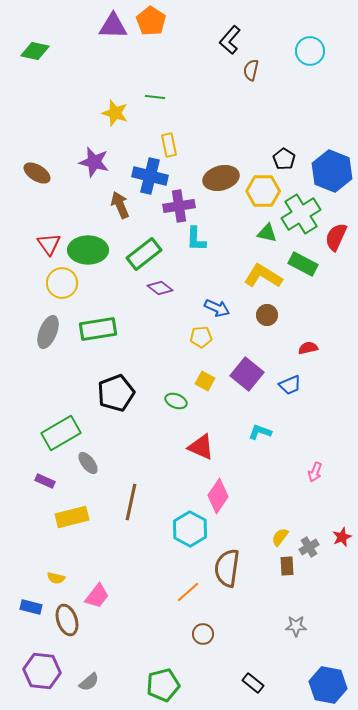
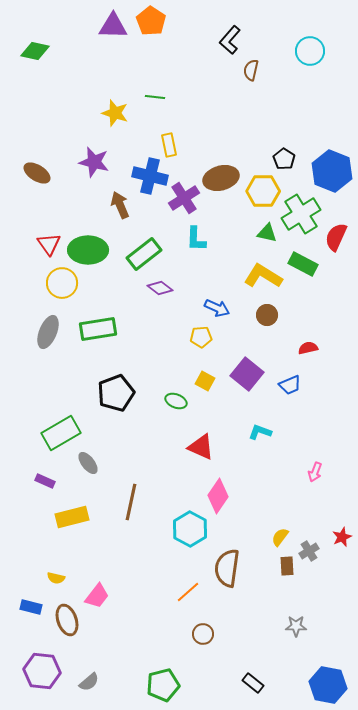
purple cross at (179, 206): moved 5 px right, 8 px up; rotated 24 degrees counterclockwise
gray cross at (309, 547): moved 4 px down
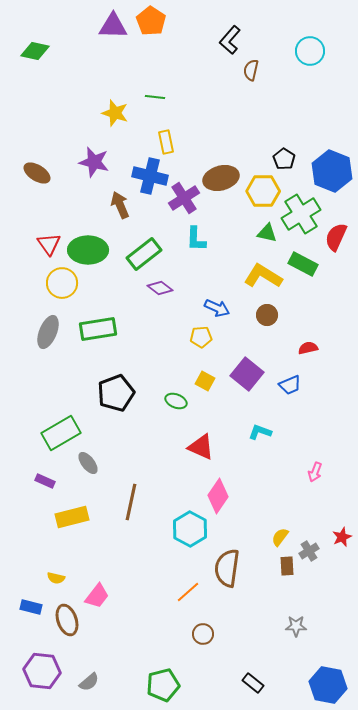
yellow rectangle at (169, 145): moved 3 px left, 3 px up
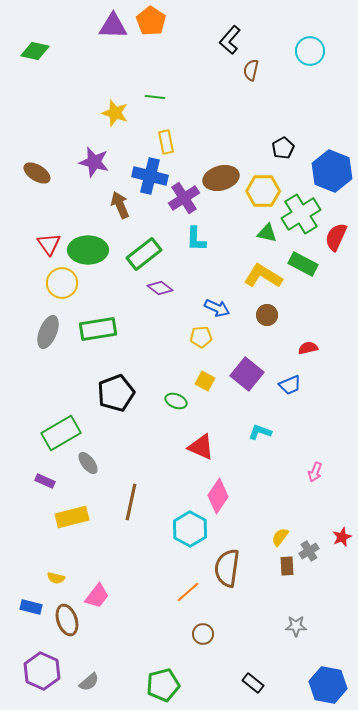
black pentagon at (284, 159): moved 1 px left, 11 px up; rotated 10 degrees clockwise
purple hexagon at (42, 671): rotated 18 degrees clockwise
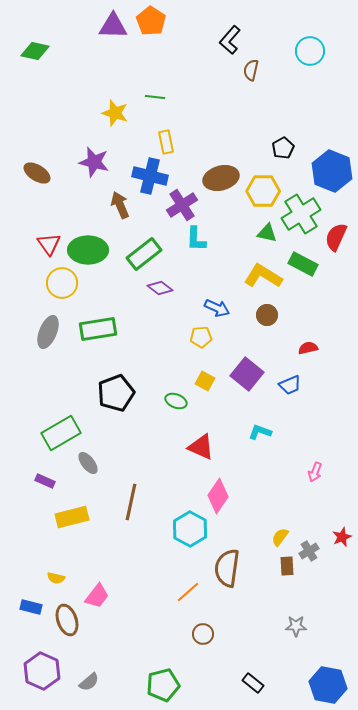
purple cross at (184, 198): moved 2 px left, 7 px down
